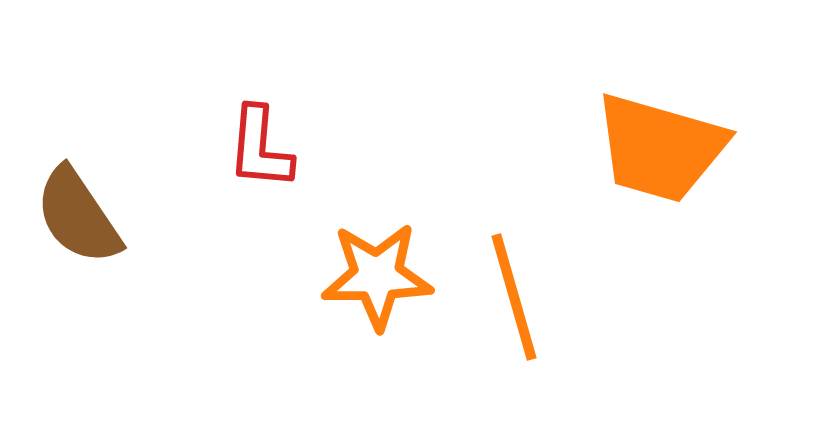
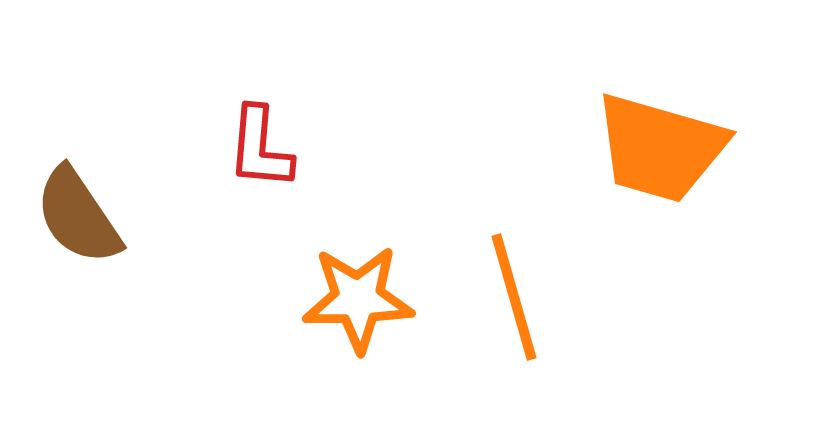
orange star: moved 19 px left, 23 px down
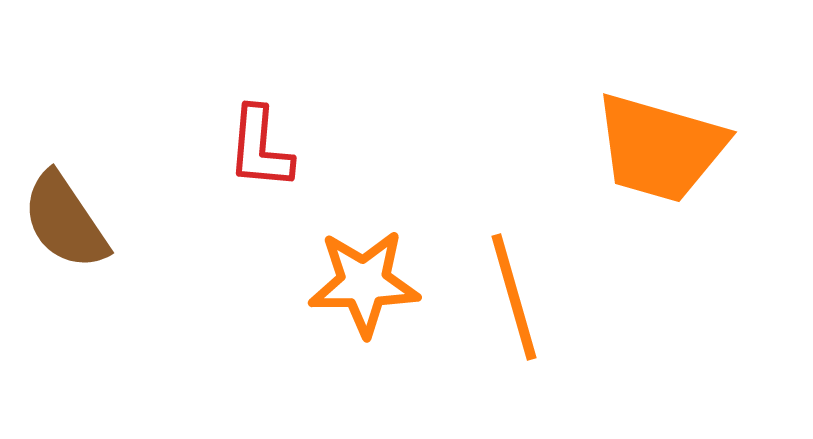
brown semicircle: moved 13 px left, 5 px down
orange star: moved 6 px right, 16 px up
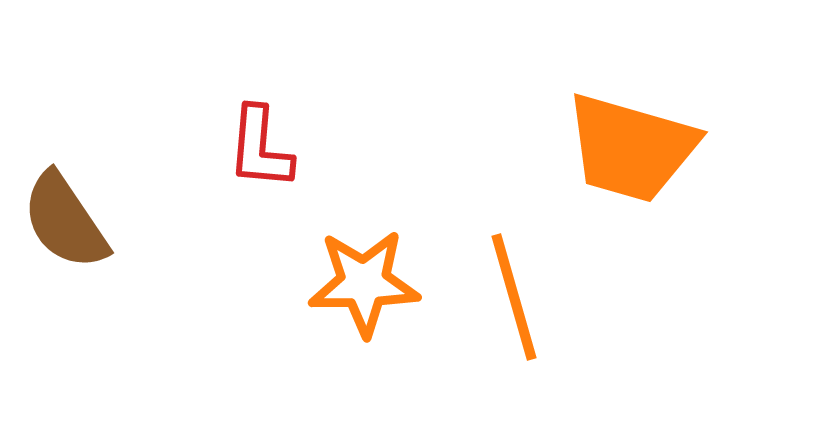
orange trapezoid: moved 29 px left
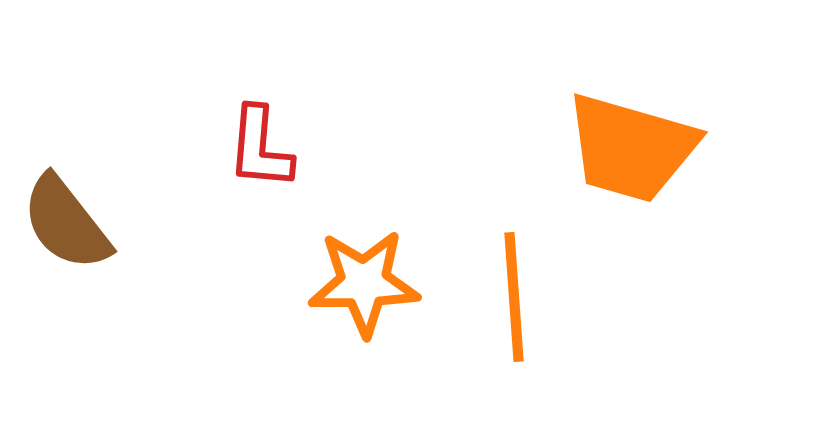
brown semicircle: moved 1 px right, 2 px down; rotated 4 degrees counterclockwise
orange line: rotated 12 degrees clockwise
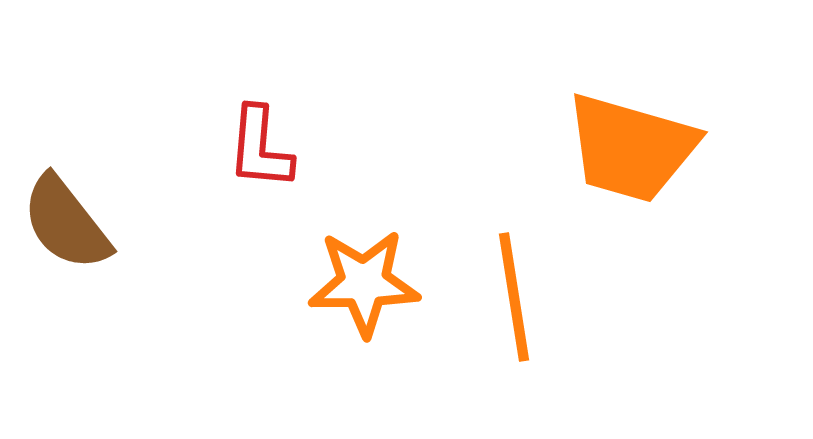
orange line: rotated 5 degrees counterclockwise
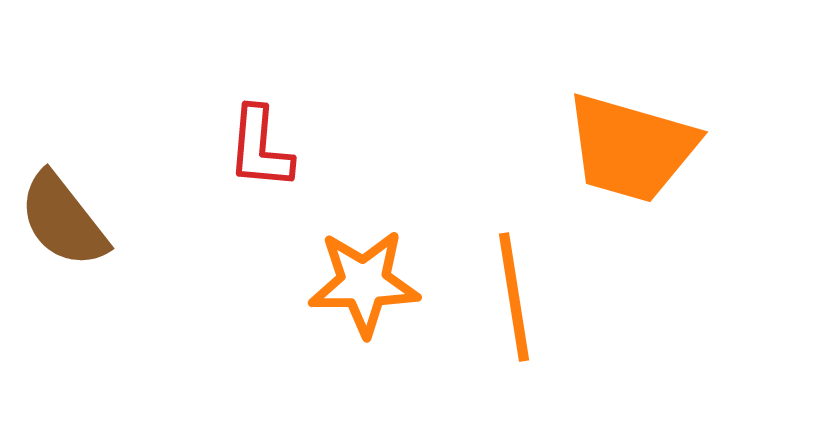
brown semicircle: moved 3 px left, 3 px up
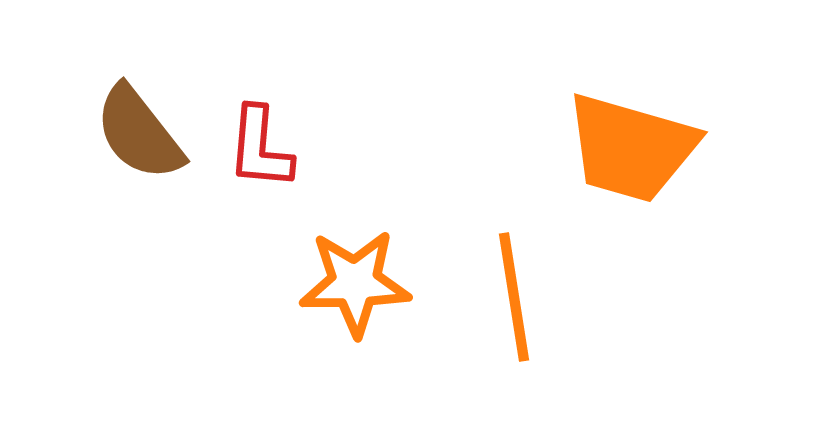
brown semicircle: moved 76 px right, 87 px up
orange star: moved 9 px left
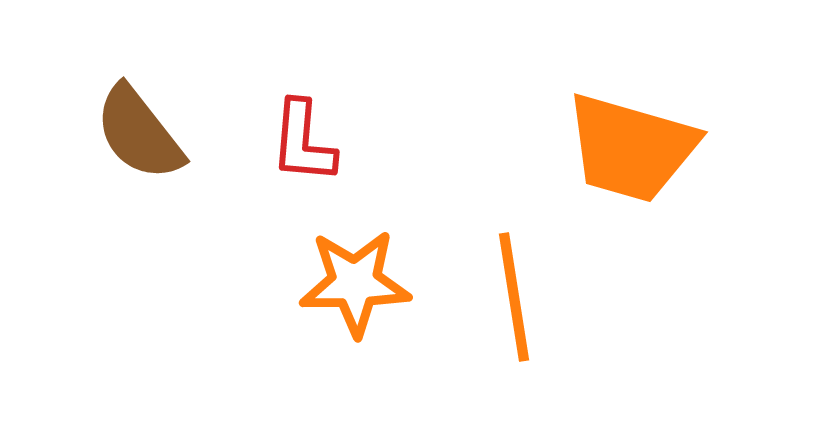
red L-shape: moved 43 px right, 6 px up
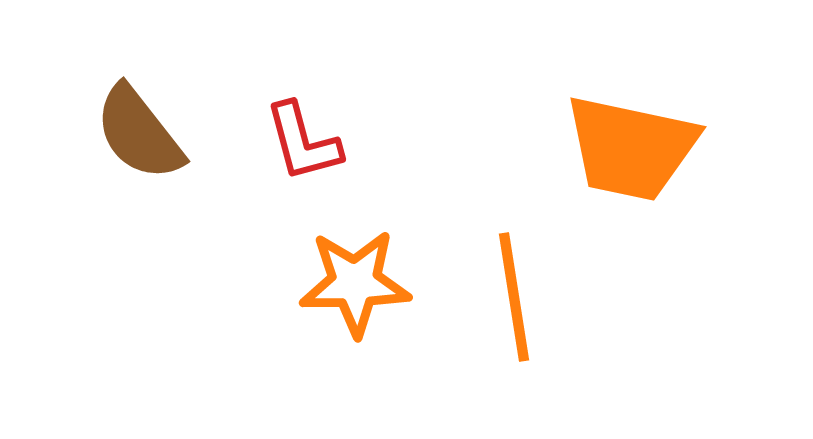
red L-shape: rotated 20 degrees counterclockwise
orange trapezoid: rotated 4 degrees counterclockwise
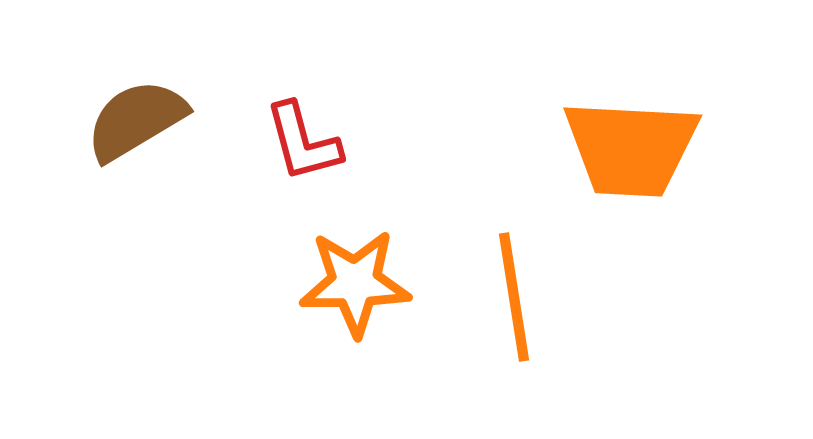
brown semicircle: moved 3 px left, 13 px up; rotated 97 degrees clockwise
orange trapezoid: rotated 9 degrees counterclockwise
